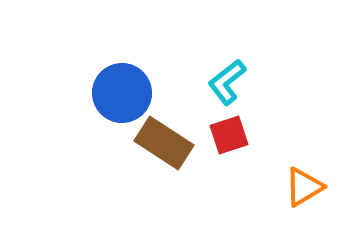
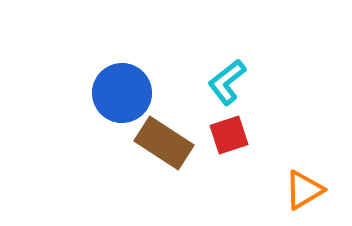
orange triangle: moved 3 px down
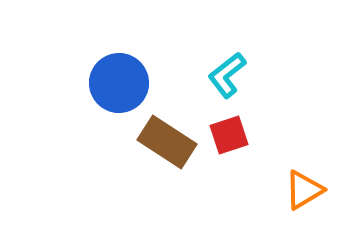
cyan L-shape: moved 7 px up
blue circle: moved 3 px left, 10 px up
brown rectangle: moved 3 px right, 1 px up
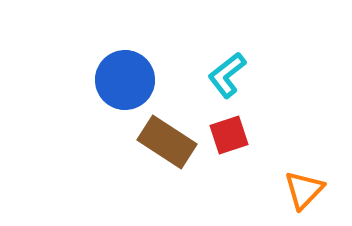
blue circle: moved 6 px right, 3 px up
orange triangle: rotated 15 degrees counterclockwise
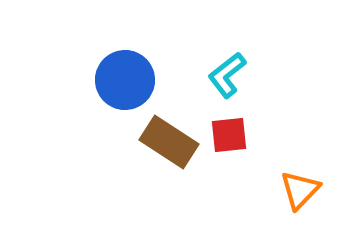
red square: rotated 12 degrees clockwise
brown rectangle: moved 2 px right
orange triangle: moved 4 px left
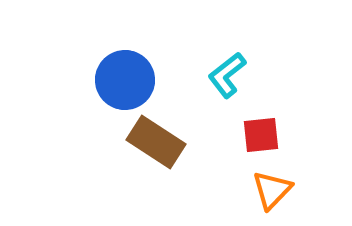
red square: moved 32 px right
brown rectangle: moved 13 px left
orange triangle: moved 28 px left
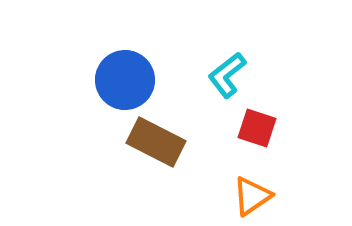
red square: moved 4 px left, 7 px up; rotated 24 degrees clockwise
brown rectangle: rotated 6 degrees counterclockwise
orange triangle: moved 20 px left, 6 px down; rotated 12 degrees clockwise
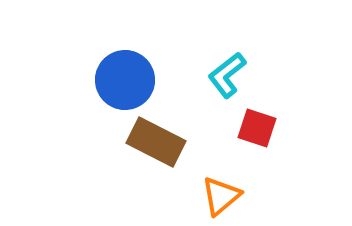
orange triangle: moved 31 px left; rotated 6 degrees counterclockwise
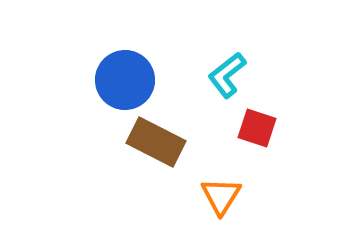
orange triangle: rotated 18 degrees counterclockwise
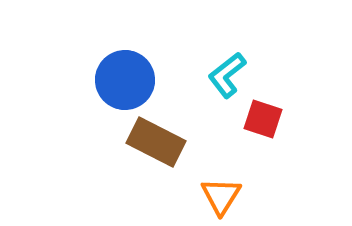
red square: moved 6 px right, 9 px up
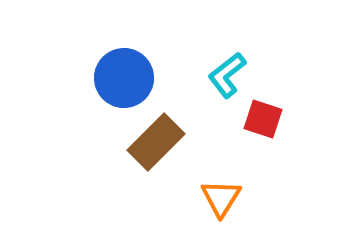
blue circle: moved 1 px left, 2 px up
brown rectangle: rotated 72 degrees counterclockwise
orange triangle: moved 2 px down
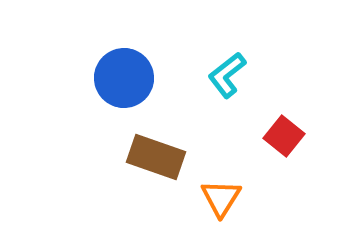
red square: moved 21 px right, 17 px down; rotated 21 degrees clockwise
brown rectangle: moved 15 px down; rotated 64 degrees clockwise
